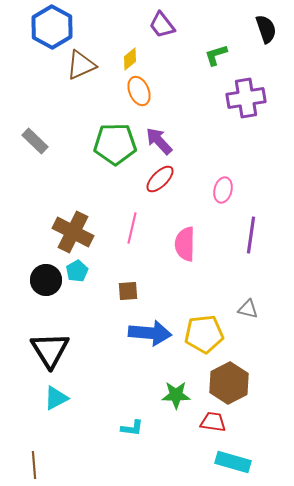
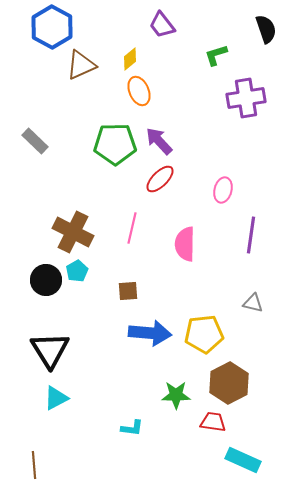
gray triangle: moved 5 px right, 6 px up
cyan rectangle: moved 10 px right, 2 px up; rotated 8 degrees clockwise
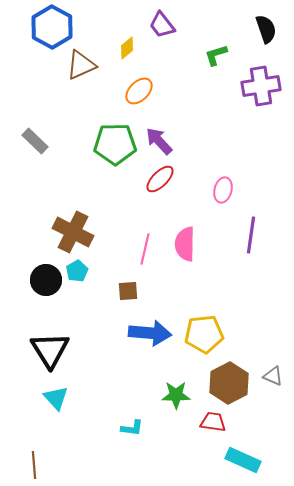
yellow diamond: moved 3 px left, 11 px up
orange ellipse: rotated 68 degrees clockwise
purple cross: moved 15 px right, 12 px up
pink line: moved 13 px right, 21 px down
gray triangle: moved 20 px right, 73 px down; rotated 10 degrees clockwise
cyan triangle: rotated 44 degrees counterclockwise
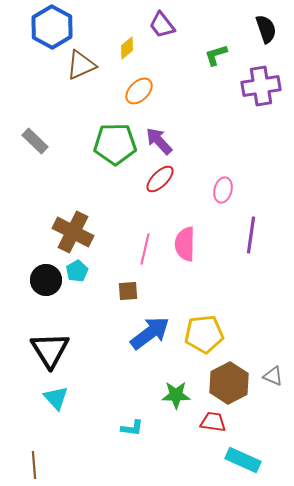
blue arrow: rotated 42 degrees counterclockwise
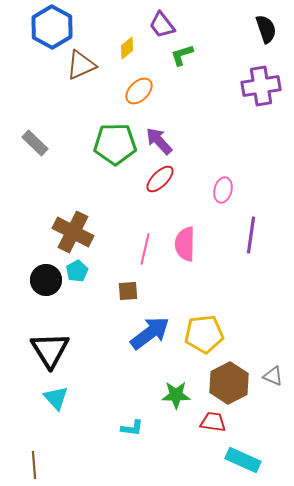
green L-shape: moved 34 px left
gray rectangle: moved 2 px down
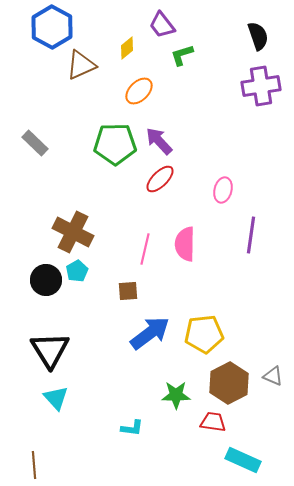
black semicircle: moved 8 px left, 7 px down
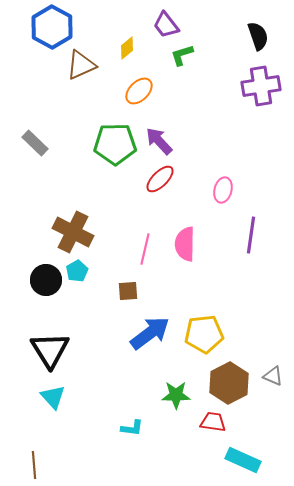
purple trapezoid: moved 4 px right
cyan triangle: moved 3 px left, 1 px up
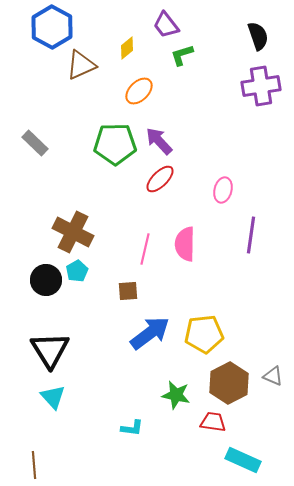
green star: rotated 12 degrees clockwise
